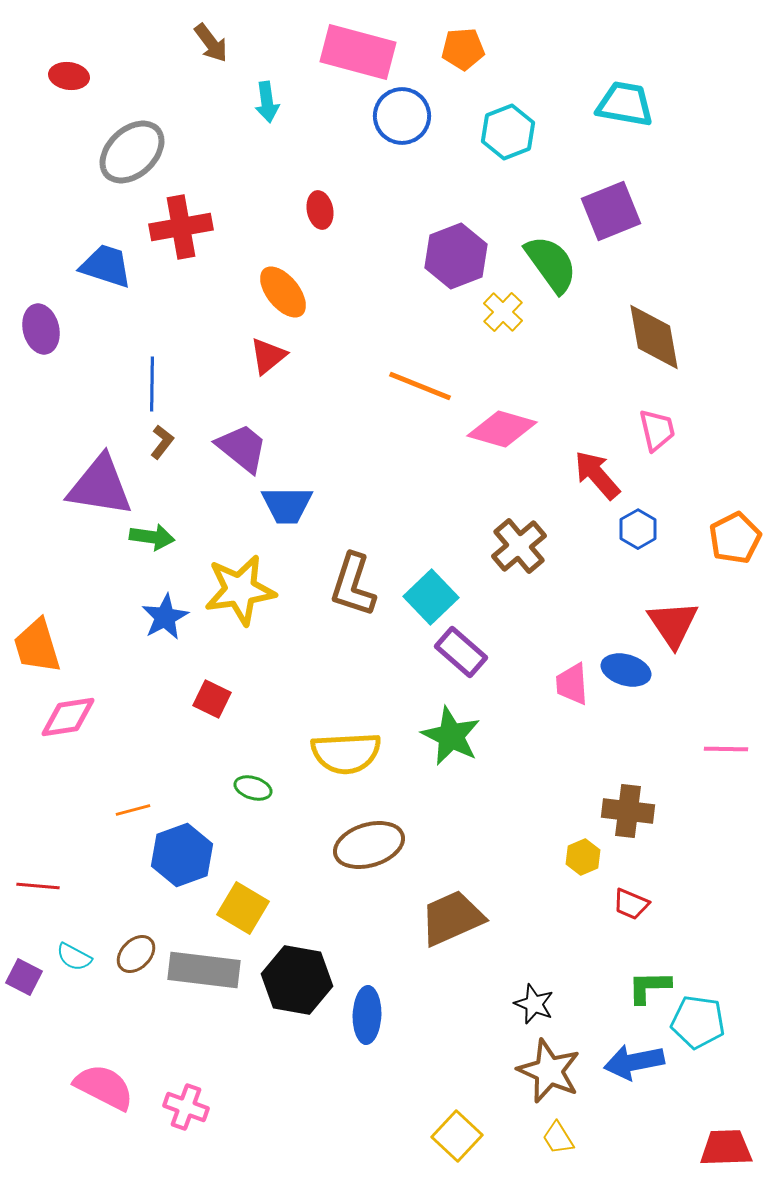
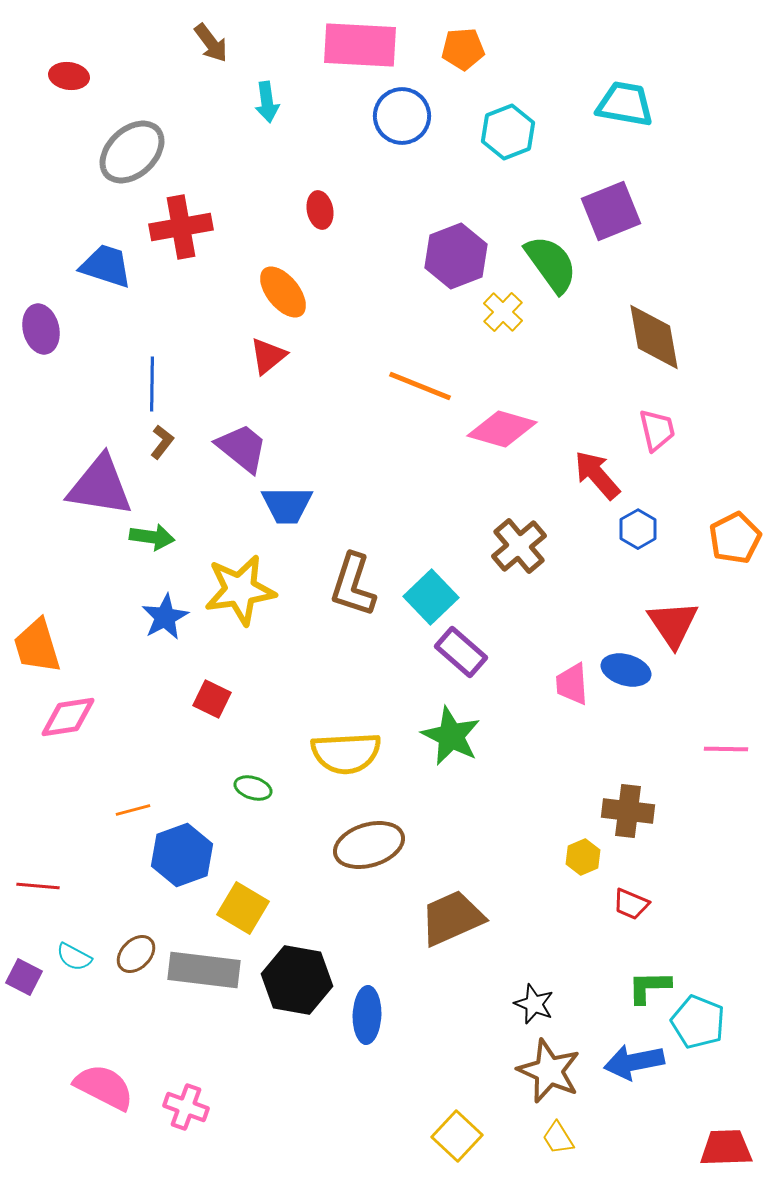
pink rectangle at (358, 52): moved 2 px right, 7 px up; rotated 12 degrees counterclockwise
cyan pentagon at (698, 1022): rotated 14 degrees clockwise
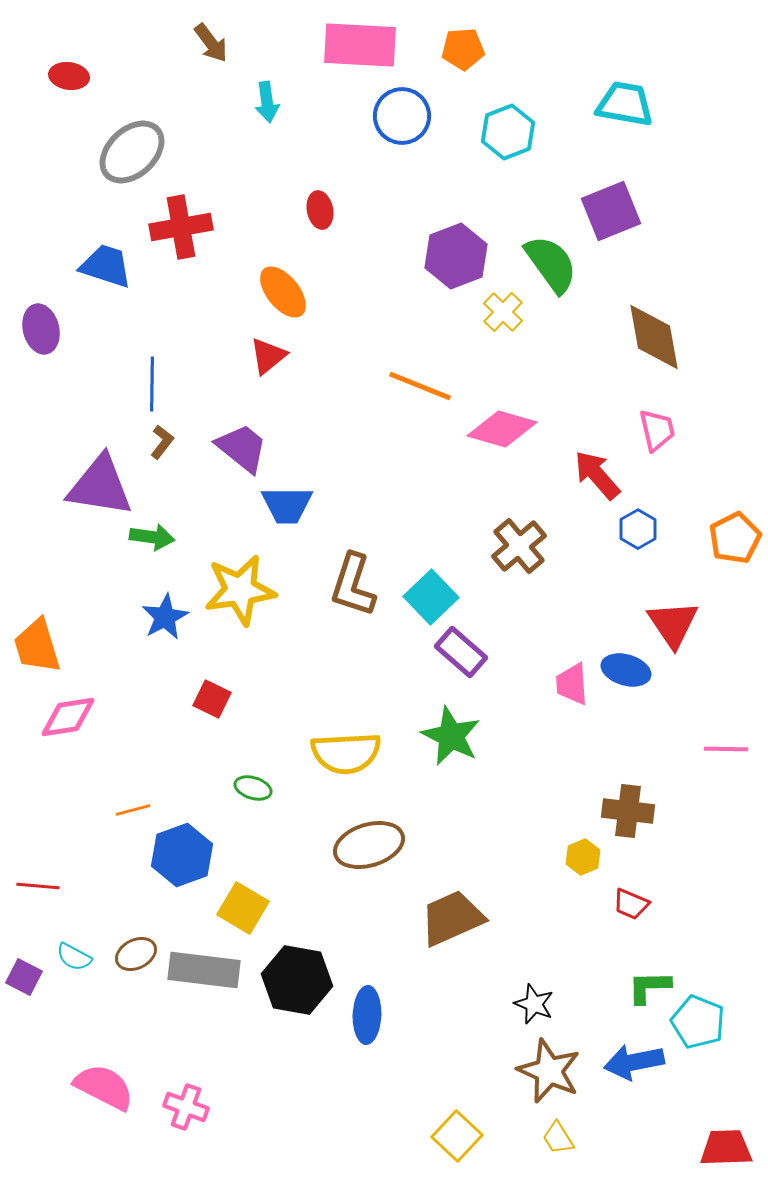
brown ellipse at (136, 954): rotated 18 degrees clockwise
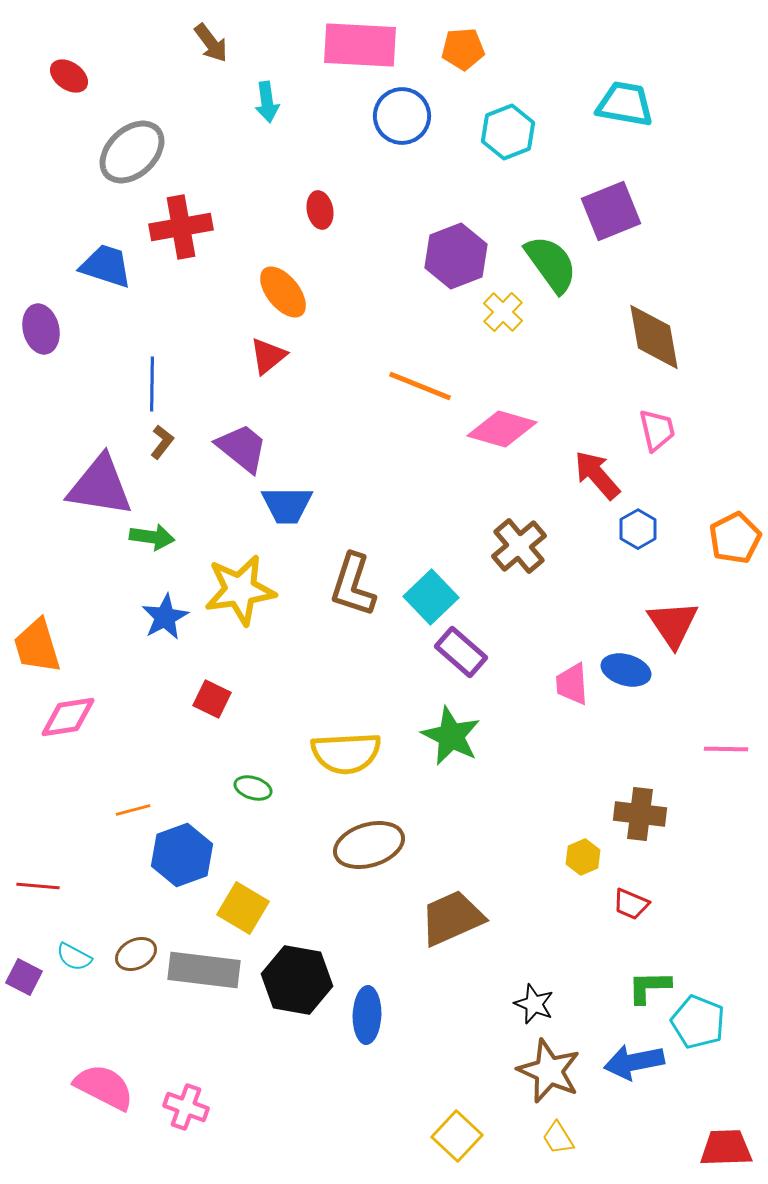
red ellipse at (69, 76): rotated 27 degrees clockwise
brown cross at (628, 811): moved 12 px right, 3 px down
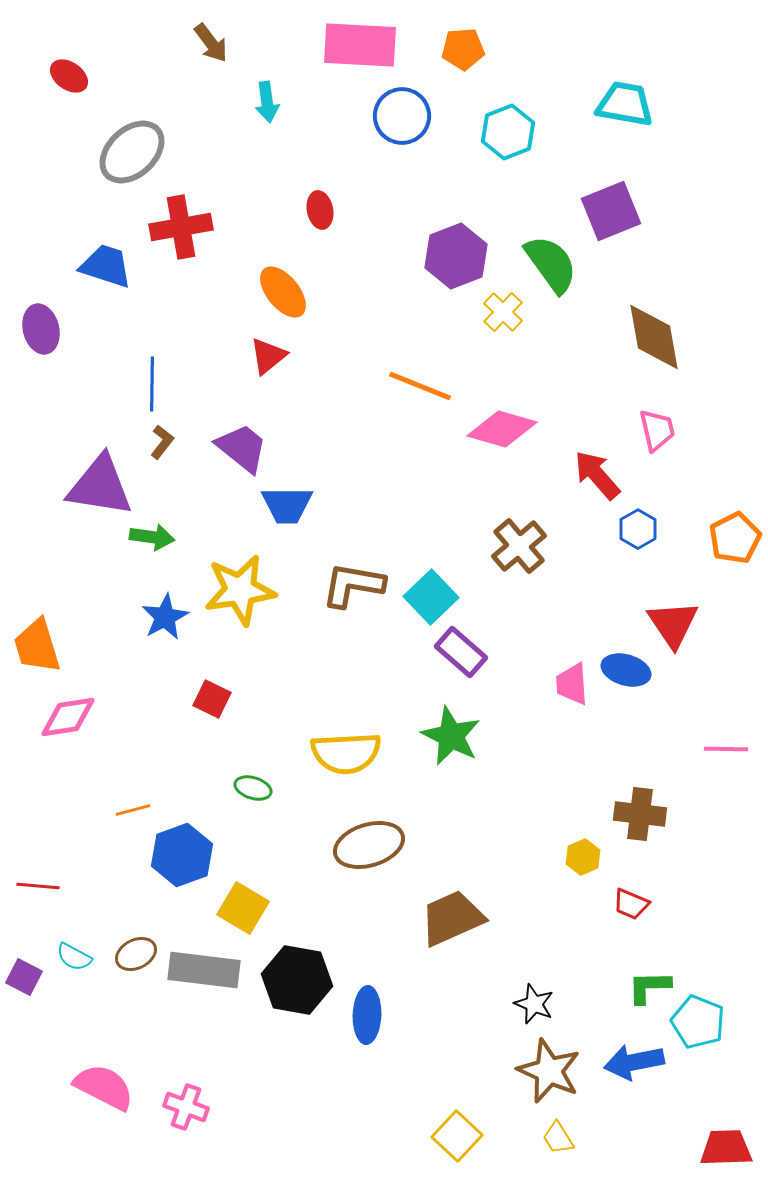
brown L-shape at (353, 585): rotated 82 degrees clockwise
